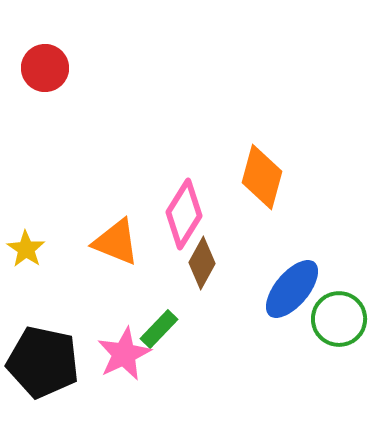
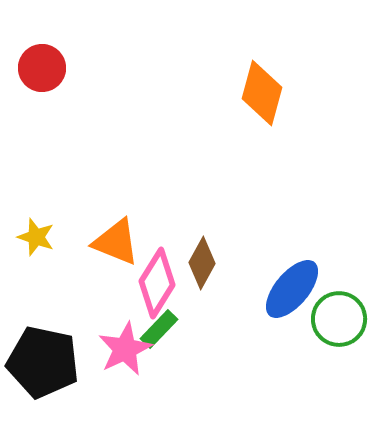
red circle: moved 3 px left
orange diamond: moved 84 px up
pink diamond: moved 27 px left, 69 px down
yellow star: moved 10 px right, 12 px up; rotated 15 degrees counterclockwise
pink star: moved 1 px right, 5 px up
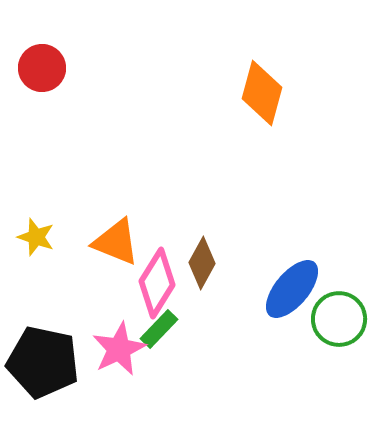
pink star: moved 6 px left
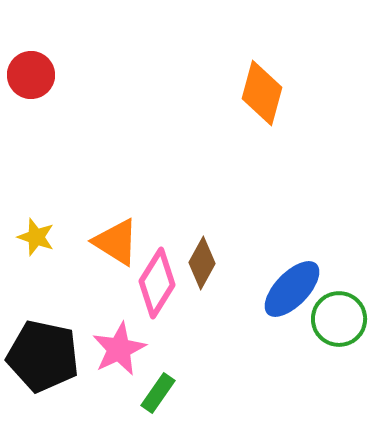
red circle: moved 11 px left, 7 px down
orange triangle: rotated 10 degrees clockwise
blue ellipse: rotated 4 degrees clockwise
green rectangle: moved 1 px left, 64 px down; rotated 9 degrees counterclockwise
black pentagon: moved 6 px up
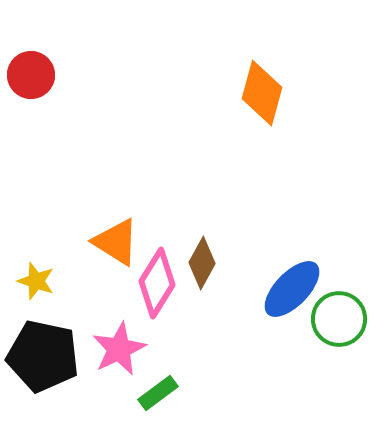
yellow star: moved 44 px down
green rectangle: rotated 18 degrees clockwise
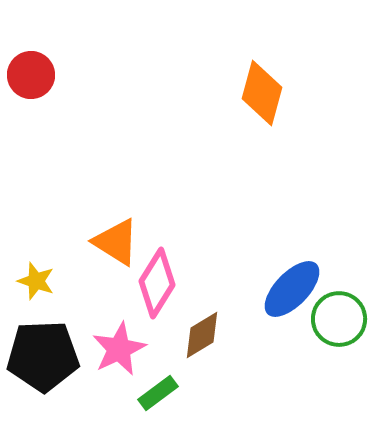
brown diamond: moved 72 px down; rotated 30 degrees clockwise
black pentagon: rotated 14 degrees counterclockwise
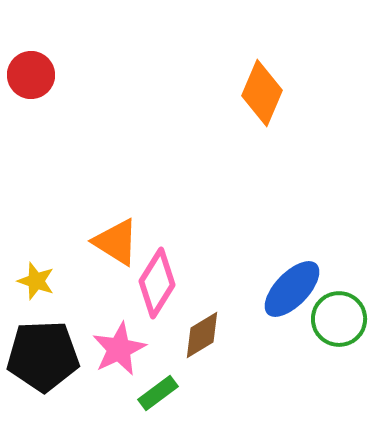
orange diamond: rotated 8 degrees clockwise
